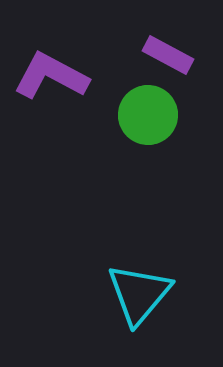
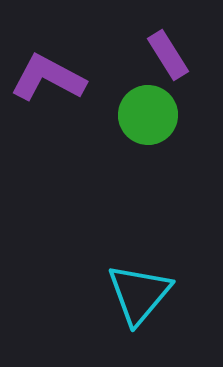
purple rectangle: rotated 30 degrees clockwise
purple L-shape: moved 3 px left, 2 px down
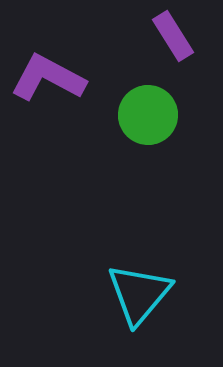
purple rectangle: moved 5 px right, 19 px up
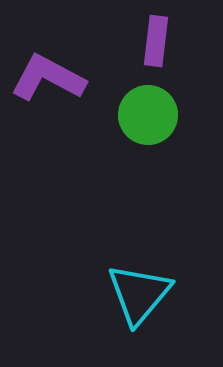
purple rectangle: moved 17 px left, 5 px down; rotated 39 degrees clockwise
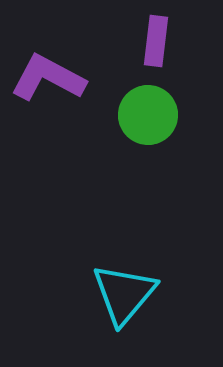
cyan triangle: moved 15 px left
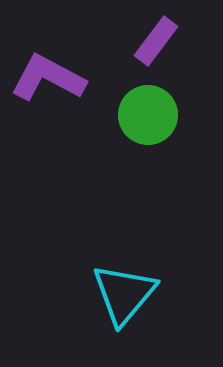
purple rectangle: rotated 30 degrees clockwise
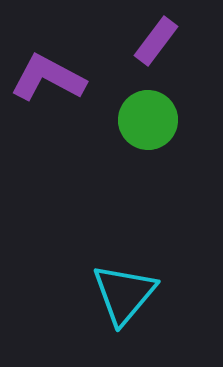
green circle: moved 5 px down
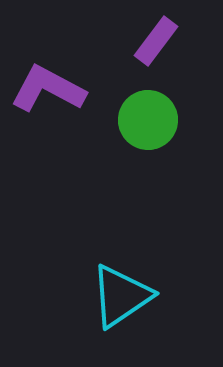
purple L-shape: moved 11 px down
cyan triangle: moved 3 px left, 2 px down; rotated 16 degrees clockwise
